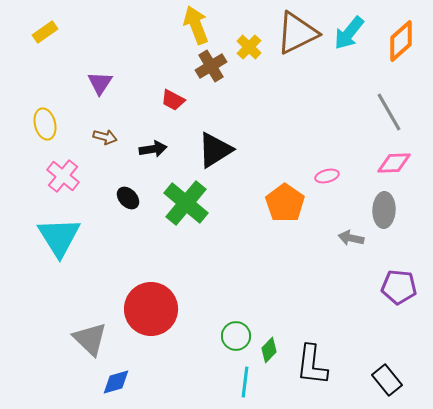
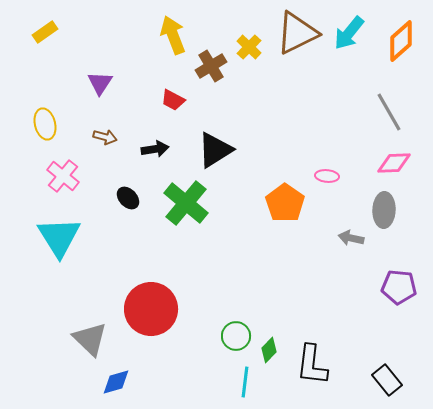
yellow arrow: moved 23 px left, 10 px down
black arrow: moved 2 px right
pink ellipse: rotated 20 degrees clockwise
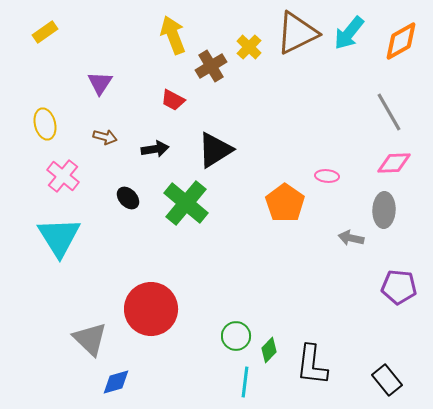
orange diamond: rotated 12 degrees clockwise
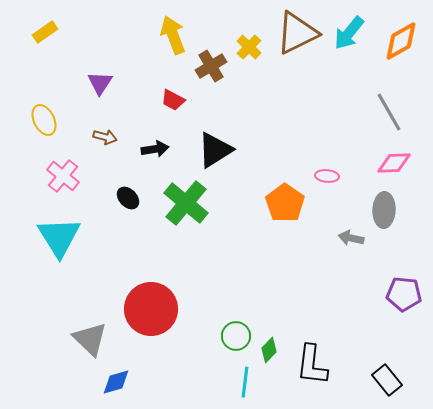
yellow ellipse: moved 1 px left, 4 px up; rotated 12 degrees counterclockwise
purple pentagon: moved 5 px right, 7 px down
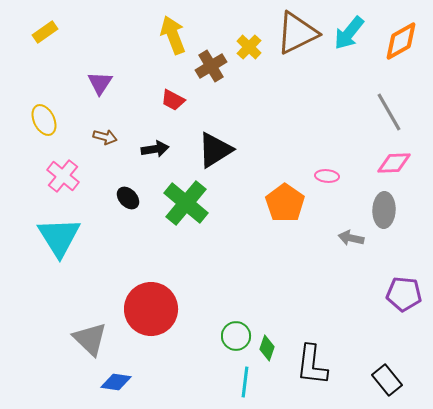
green diamond: moved 2 px left, 2 px up; rotated 25 degrees counterclockwise
blue diamond: rotated 24 degrees clockwise
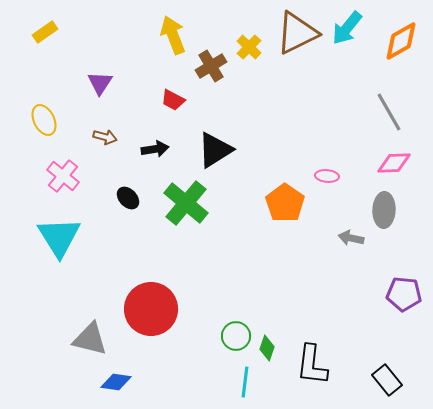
cyan arrow: moved 2 px left, 5 px up
gray triangle: rotated 30 degrees counterclockwise
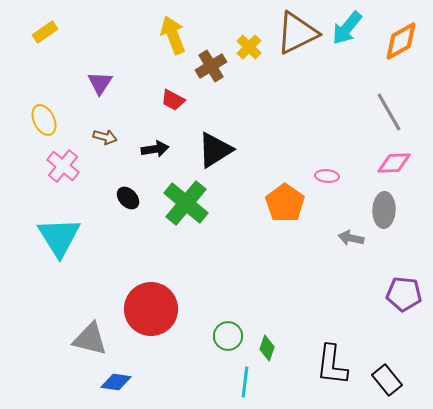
pink cross: moved 10 px up
green circle: moved 8 px left
black L-shape: moved 20 px right
